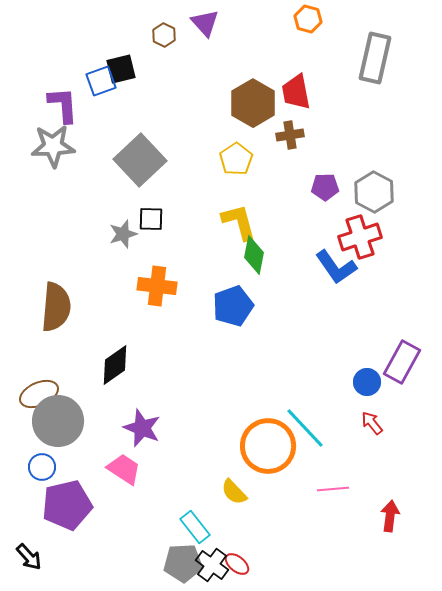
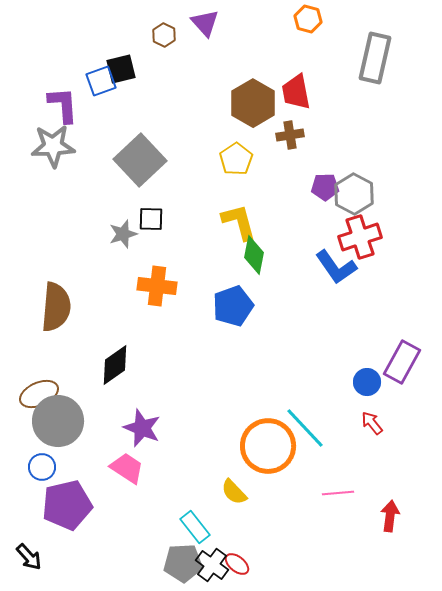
gray hexagon at (374, 192): moved 20 px left, 2 px down
pink trapezoid at (124, 469): moved 3 px right, 1 px up
pink line at (333, 489): moved 5 px right, 4 px down
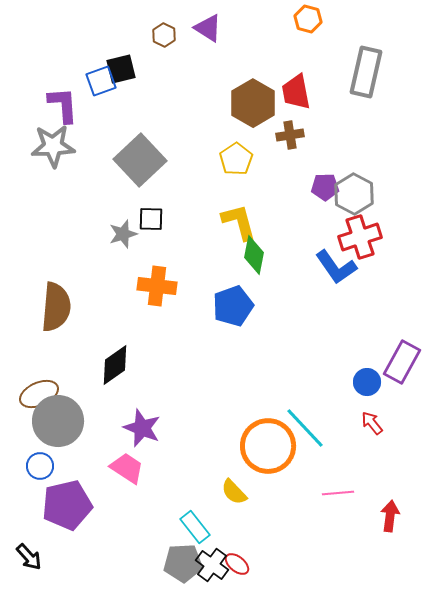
purple triangle at (205, 23): moved 3 px right, 5 px down; rotated 16 degrees counterclockwise
gray rectangle at (375, 58): moved 9 px left, 14 px down
blue circle at (42, 467): moved 2 px left, 1 px up
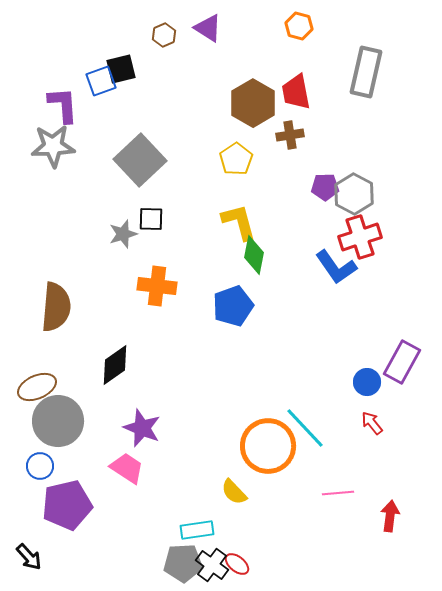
orange hexagon at (308, 19): moved 9 px left, 7 px down
brown hexagon at (164, 35): rotated 10 degrees clockwise
brown ellipse at (39, 394): moved 2 px left, 7 px up
cyan rectangle at (195, 527): moved 2 px right, 3 px down; rotated 60 degrees counterclockwise
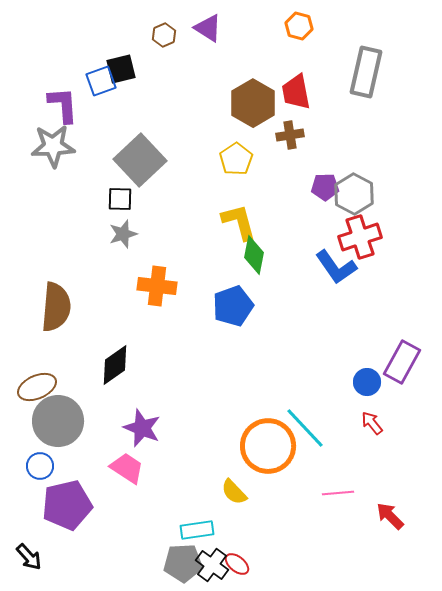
black square at (151, 219): moved 31 px left, 20 px up
red arrow at (390, 516): rotated 52 degrees counterclockwise
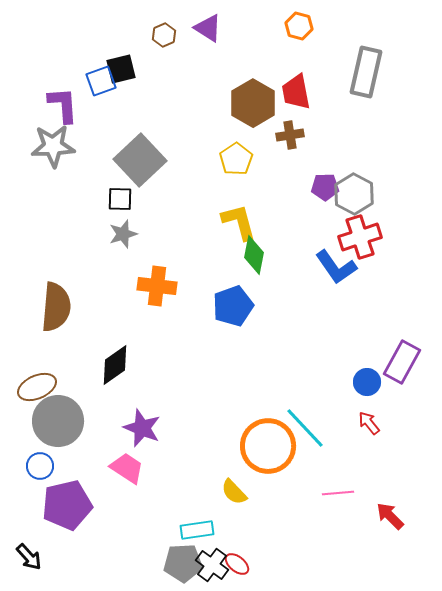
red arrow at (372, 423): moved 3 px left
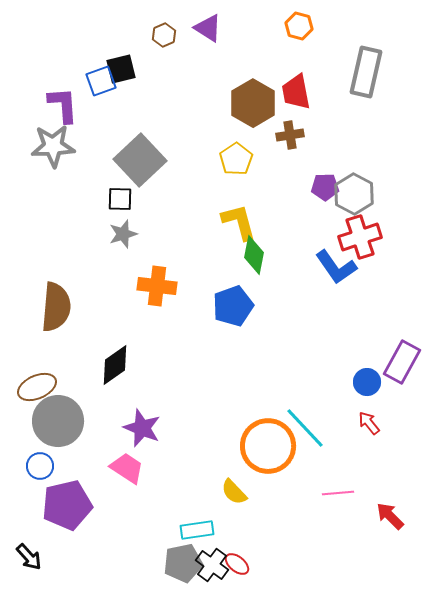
gray pentagon at (183, 563): rotated 9 degrees counterclockwise
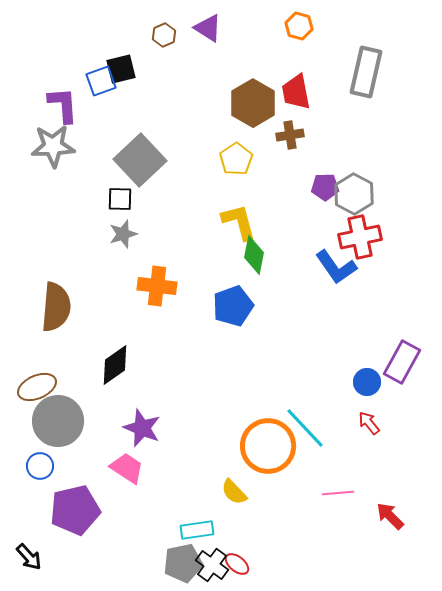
red cross at (360, 237): rotated 6 degrees clockwise
purple pentagon at (67, 505): moved 8 px right, 5 px down
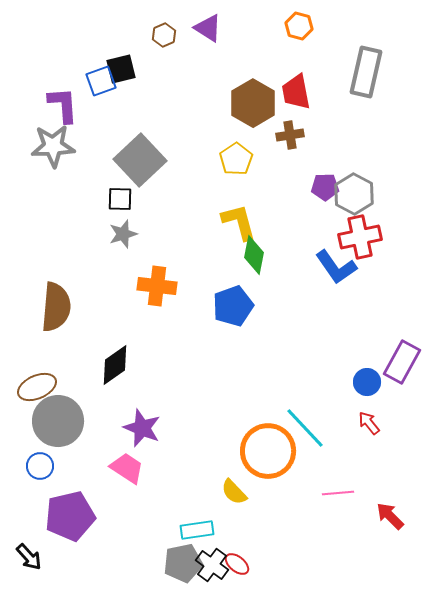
orange circle at (268, 446): moved 5 px down
purple pentagon at (75, 510): moved 5 px left, 6 px down
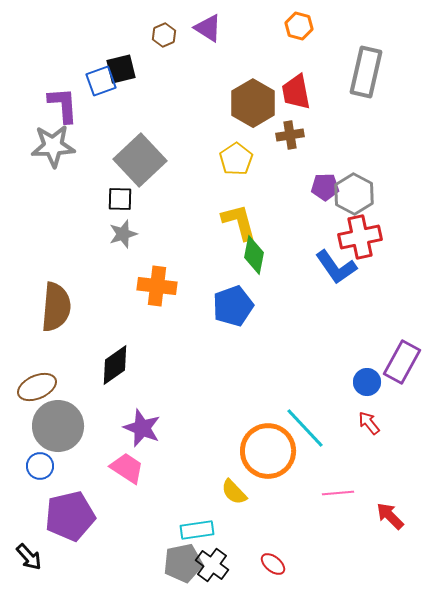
gray circle at (58, 421): moved 5 px down
red ellipse at (237, 564): moved 36 px right
